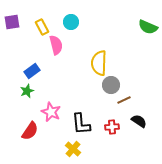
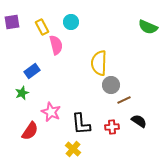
green star: moved 5 px left, 2 px down
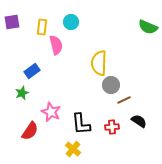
yellow rectangle: rotated 35 degrees clockwise
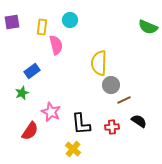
cyan circle: moved 1 px left, 2 px up
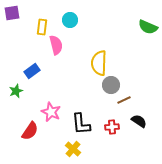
purple square: moved 9 px up
green star: moved 6 px left, 2 px up
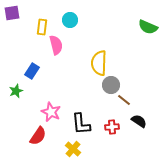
blue rectangle: rotated 21 degrees counterclockwise
brown line: rotated 64 degrees clockwise
red semicircle: moved 8 px right, 5 px down
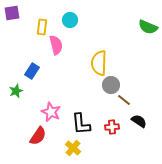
yellow cross: moved 1 px up
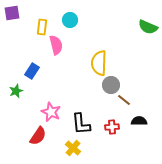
black semicircle: rotated 35 degrees counterclockwise
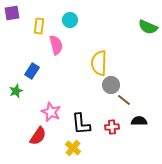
yellow rectangle: moved 3 px left, 1 px up
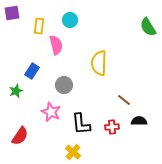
green semicircle: rotated 36 degrees clockwise
gray circle: moved 47 px left
red semicircle: moved 18 px left
yellow cross: moved 4 px down
